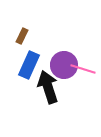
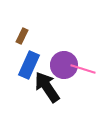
black arrow: moved 1 px left; rotated 16 degrees counterclockwise
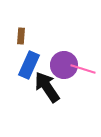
brown rectangle: moved 1 px left; rotated 21 degrees counterclockwise
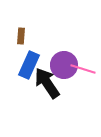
black arrow: moved 4 px up
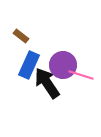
brown rectangle: rotated 56 degrees counterclockwise
purple circle: moved 1 px left
pink line: moved 2 px left, 6 px down
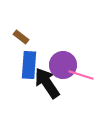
brown rectangle: moved 1 px down
blue rectangle: rotated 20 degrees counterclockwise
